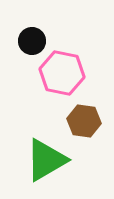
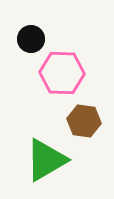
black circle: moved 1 px left, 2 px up
pink hexagon: rotated 9 degrees counterclockwise
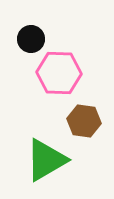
pink hexagon: moved 3 px left
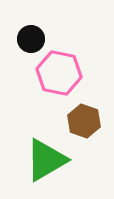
pink hexagon: rotated 9 degrees clockwise
brown hexagon: rotated 12 degrees clockwise
